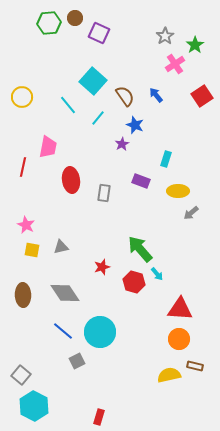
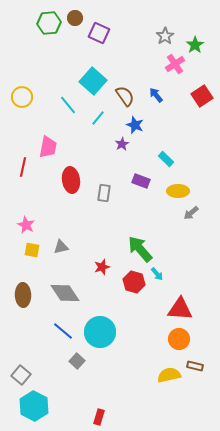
cyan rectangle at (166, 159): rotated 63 degrees counterclockwise
gray square at (77, 361): rotated 21 degrees counterclockwise
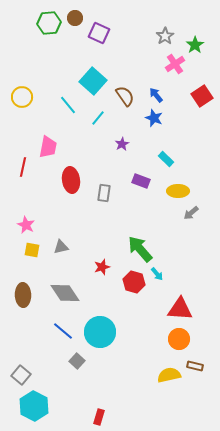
blue star at (135, 125): moved 19 px right, 7 px up
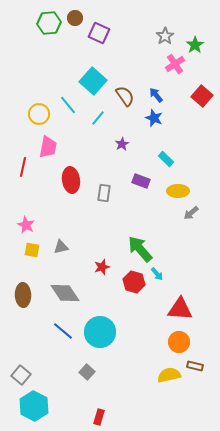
red square at (202, 96): rotated 15 degrees counterclockwise
yellow circle at (22, 97): moved 17 px right, 17 px down
orange circle at (179, 339): moved 3 px down
gray square at (77, 361): moved 10 px right, 11 px down
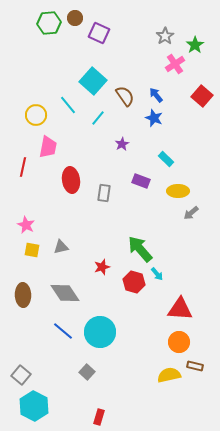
yellow circle at (39, 114): moved 3 px left, 1 px down
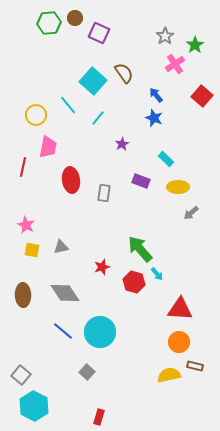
brown semicircle at (125, 96): moved 1 px left, 23 px up
yellow ellipse at (178, 191): moved 4 px up
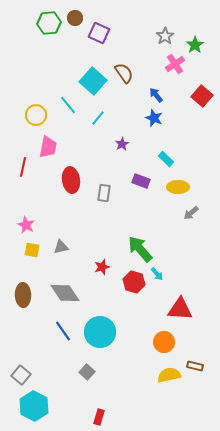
blue line at (63, 331): rotated 15 degrees clockwise
orange circle at (179, 342): moved 15 px left
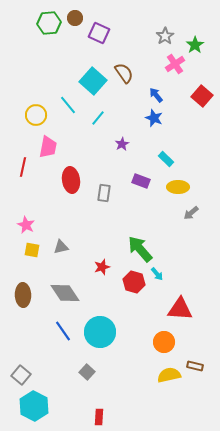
red rectangle at (99, 417): rotated 14 degrees counterclockwise
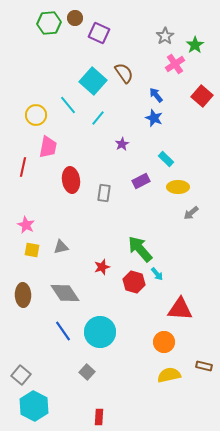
purple rectangle at (141, 181): rotated 48 degrees counterclockwise
brown rectangle at (195, 366): moved 9 px right
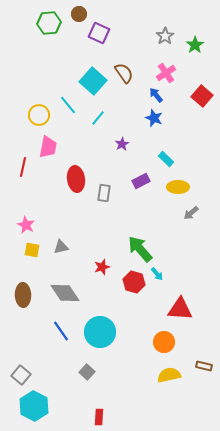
brown circle at (75, 18): moved 4 px right, 4 px up
pink cross at (175, 64): moved 9 px left, 9 px down
yellow circle at (36, 115): moved 3 px right
red ellipse at (71, 180): moved 5 px right, 1 px up
blue line at (63, 331): moved 2 px left
